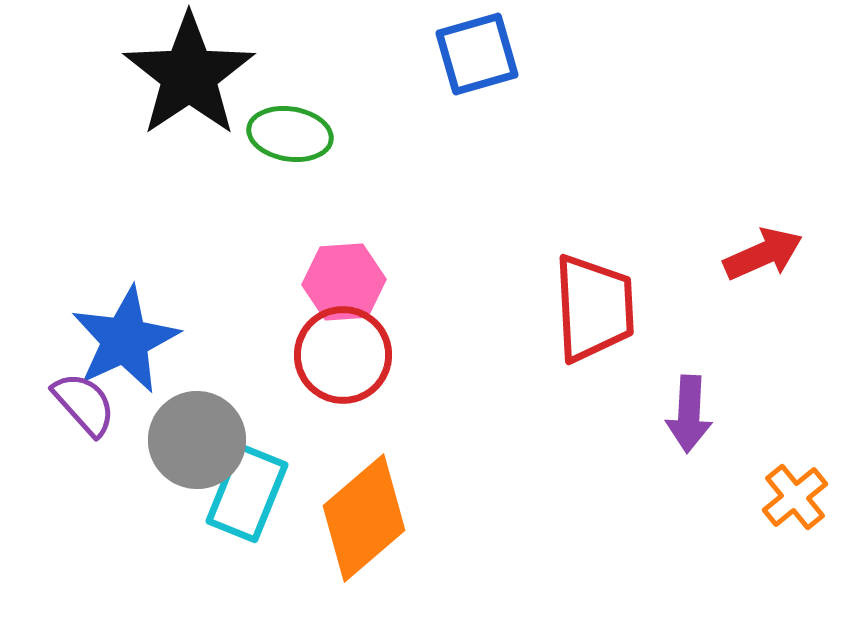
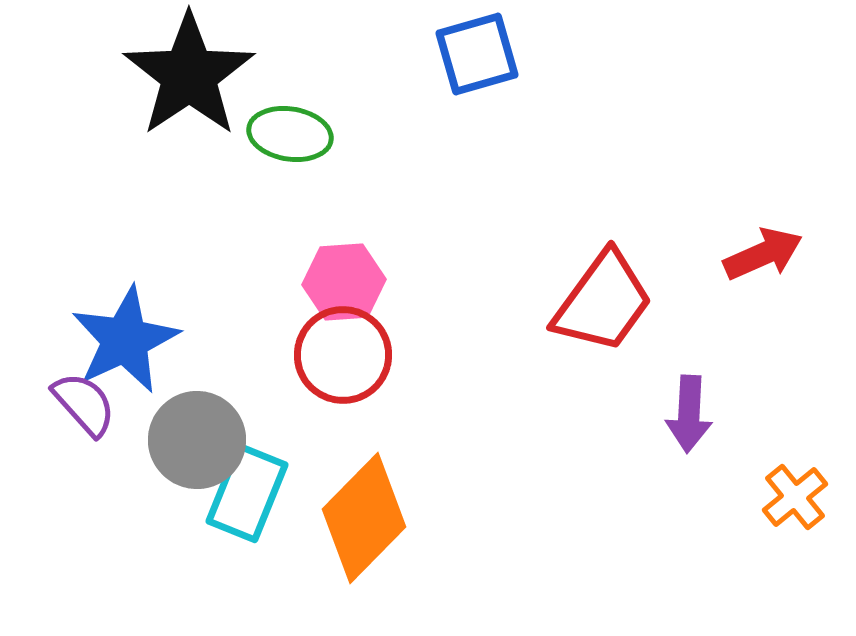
red trapezoid: moved 9 px right, 6 px up; rotated 39 degrees clockwise
orange diamond: rotated 5 degrees counterclockwise
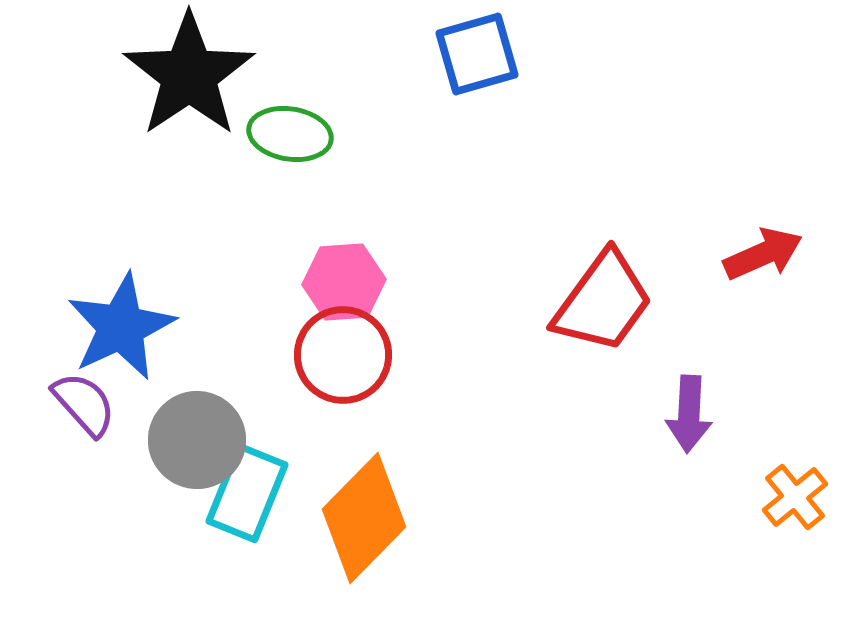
blue star: moved 4 px left, 13 px up
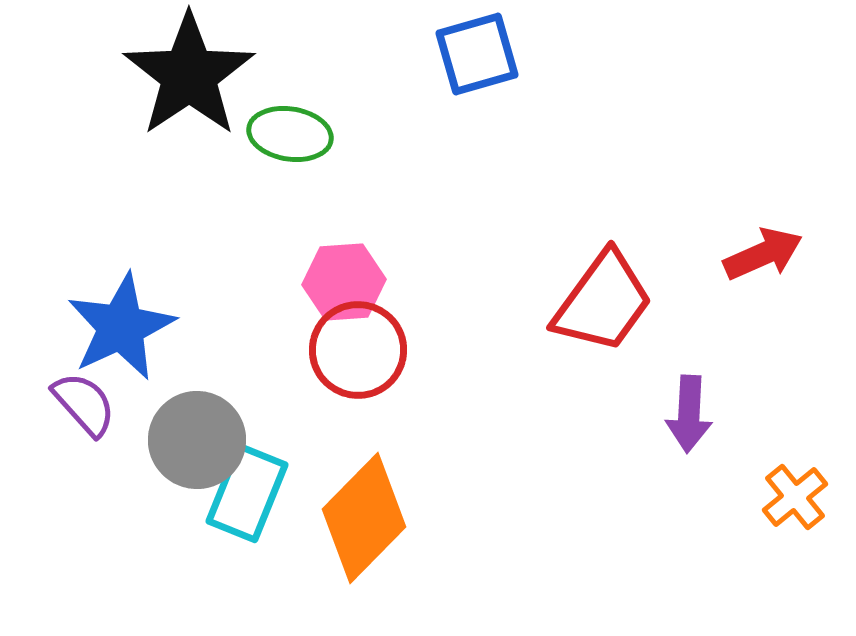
red circle: moved 15 px right, 5 px up
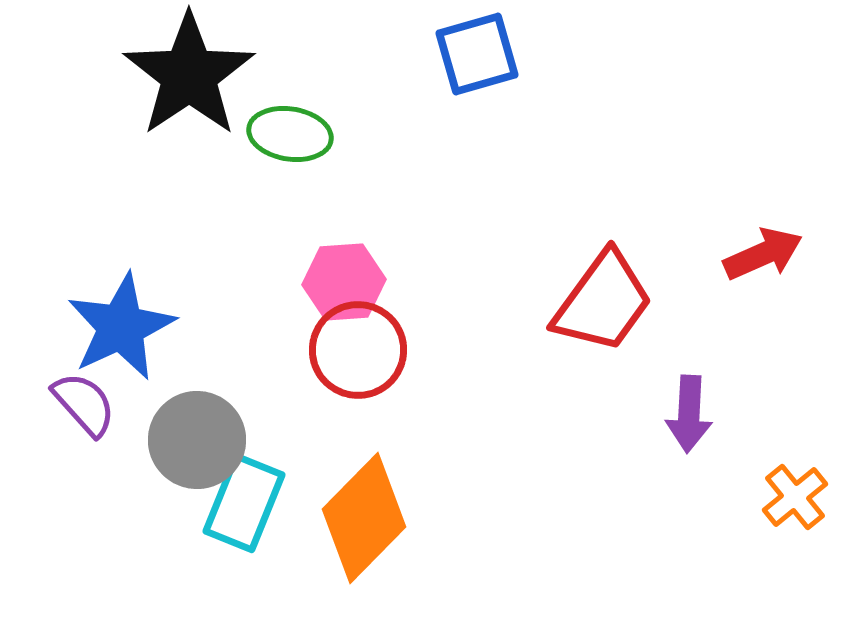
cyan rectangle: moved 3 px left, 10 px down
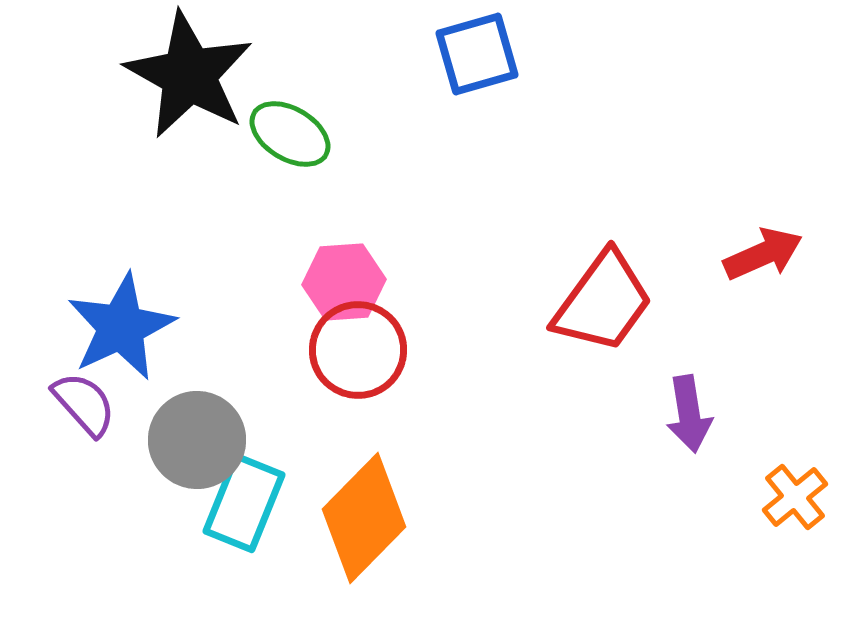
black star: rotated 9 degrees counterclockwise
green ellipse: rotated 22 degrees clockwise
purple arrow: rotated 12 degrees counterclockwise
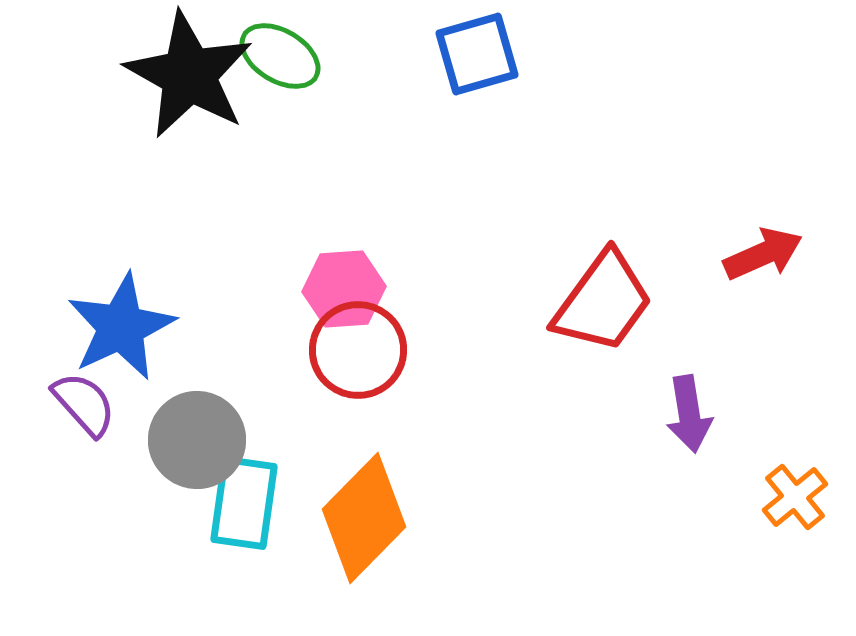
green ellipse: moved 10 px left, 78 px up
pink hexagon: moved 7 px down
cyan rectangle: rotated 14 degrees counterclockwise
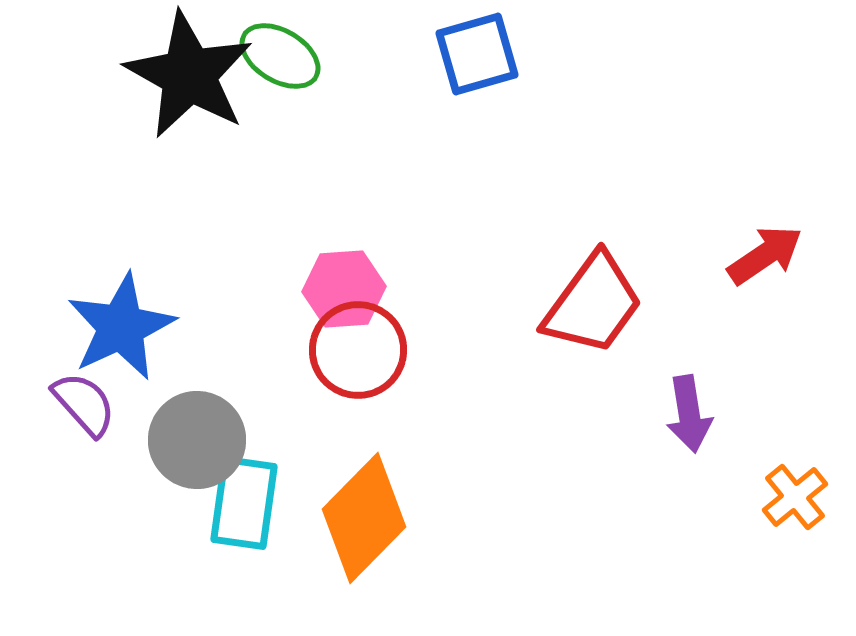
red arrow: moved 2 px right, 1 px down; rotated 10 degrees counterclockwise
red trapezoid: moved 10 px left, 2 px down
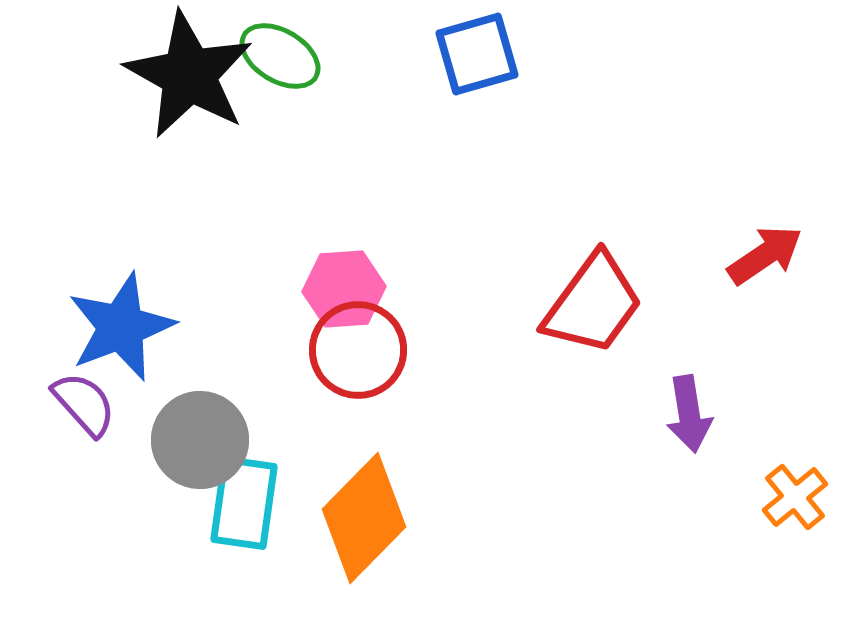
blue star: rotated 4 degrees clockwise
gray circle: moved 3 px right
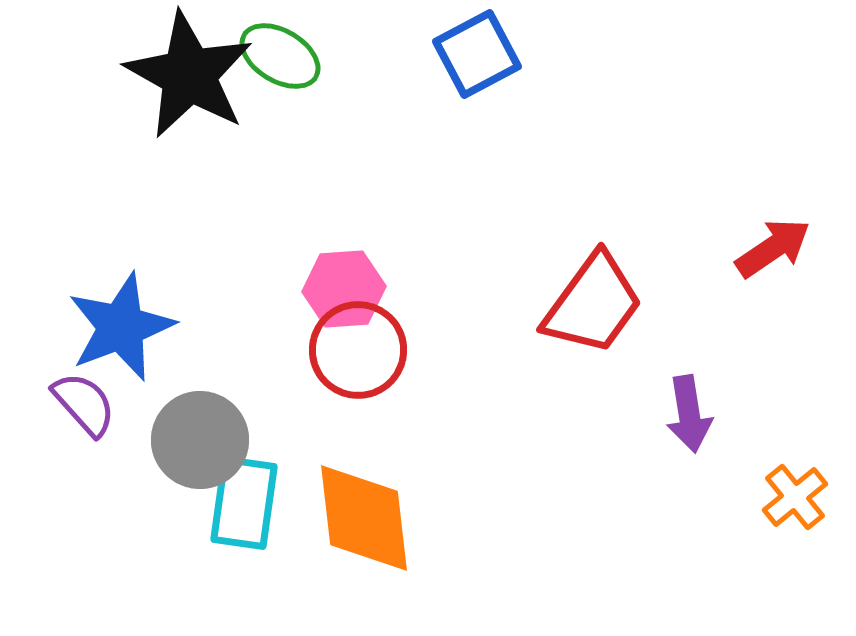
blue square: rotated 12 degrees counterclockwise
red arrow: moved 8 px right, 7 px up
orange diamond: rotated 51 degrees counterclockwise
